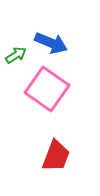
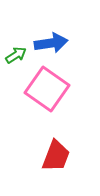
blue arrow: rotated 32 degrees counterclockwise
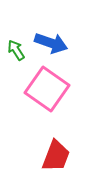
blue arrow: rotated 28 degrees clockwise
green arrow: moved 5 px up; rotated 90 degrees counterclockwise
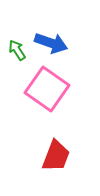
green arrow: moved 1 px right
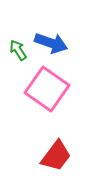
green arrow: moved 1 px right
red trapezoid: rotated 16 degrees clockwise
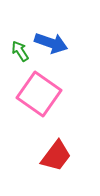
green arrow: moved 2 px right, 1 px down
pink square: moved 8 px left, 5 px down
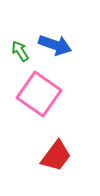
blue arrow: moved 4 px right, 2 px down
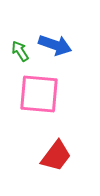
pink square: rotated 30 degrees counterclockwise
